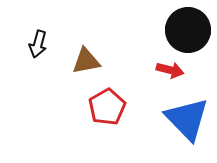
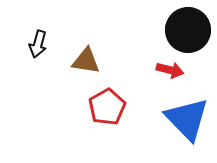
brown triangle: rotated 20 degrees clockwise
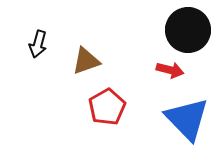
brown triangle: rotated 28 degrees counterclockwise
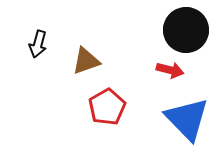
black circle: moved 2 px left
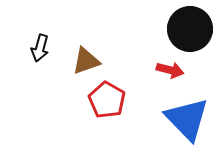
black circle: moved 4 px right, 1 px up
black arrow: moved 2 px right, 4 px down
red pentagon: moved 7 px up; rotated 12 degrees counterclockwise
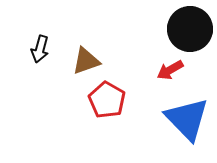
black arrow: moved 1 px down
red arrow: rotated 136 degrees clockwise
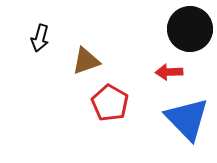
black arrow: moved 11 px up
red arrow: moved 1 px left, 2 px down; rotated 28 degrees clockwise
red pentagon: moved 3 px right, 3 px down
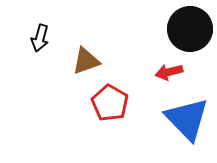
red arrow: rotated 12 degrees counterclockwise
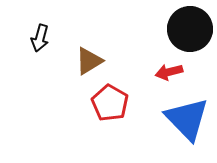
brown triangle: moved 3 px right; rotated 12 degrees counterclockwise
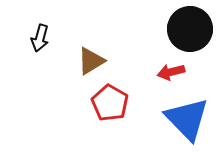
brown triangle: moved 2 px right
red arrow: moved 2 px right
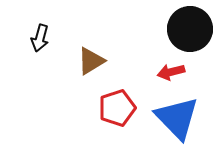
red pentagon: moved 7 px right, 5 px down; rotated 24 degrees clockwise
blue triangle: moved 10 px left, 1 px up
